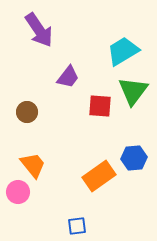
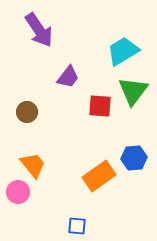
blue square: rotated 12 degrees clockwise
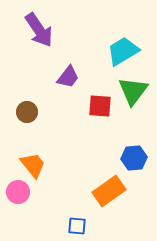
orange rectangle: moved 10 px right, 15 px down
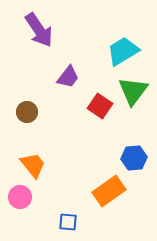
red square: rotated 30 degrees clockwise
pink circle: moved 2 px right, 5 px down
blue square: moved 9 px left, 4 px up
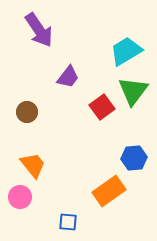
cyan trapezoid: moved 3 px right
red square: moved 2 px right, 1 px down; rotated 20 degrees clockwise
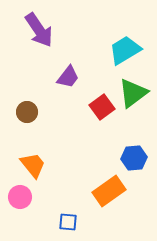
cyan trapezoid: moved 1 px left, 1 px up
green triangle: moved 2 px down; rotated 16 degrees clockwise
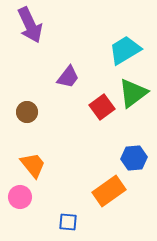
purple arrow: moved 9 px left, 5 px up; rotated 9 degrees clockwise
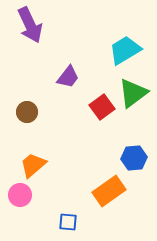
orange trapezoid: rotated 92 degrees counterclockwise
pink circle: moved 2 px up
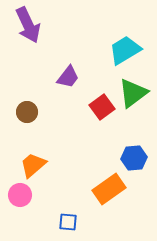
purple arrow: moved 2 px left
orange rectangle: moved 2 px up
